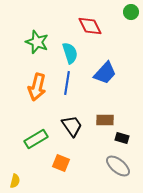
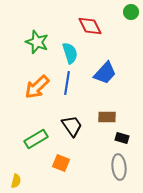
orange arrow: rotated 32 degrees clockwise
brown rectangle: moved 2 px right, 3 px up
gray ellipse: moved 1 px right, 1 px down; rotated 45 degrees clockwise
yellow semicircle: moved 1 px right
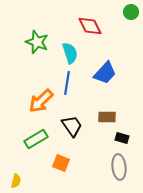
orange arrow: moved 4 px right, 14 px down
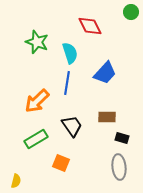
orange arrow: moved 4 px left
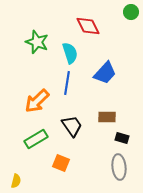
red diamond: moved 2 px left
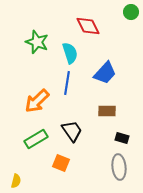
brown rectangle: moved 6 px up
black trapezoid: moved 5 px down
